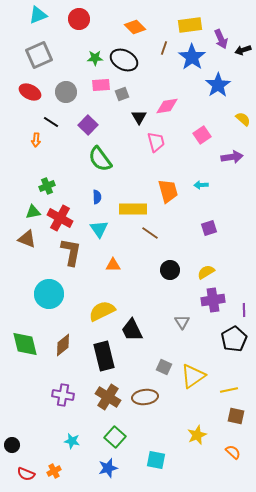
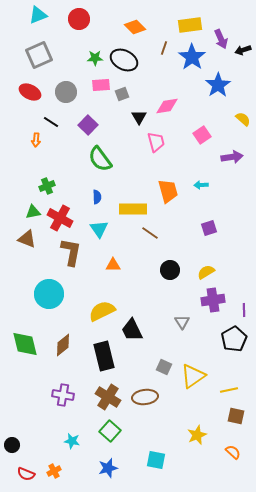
green square at (115, 437): moved 5 px left, 6 px up
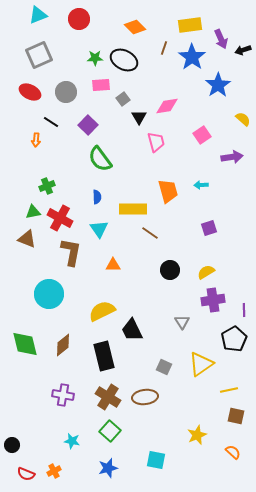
gray square at (122, 94): moved 1 px right, 5 px down; rotated 16 degrees counterclockwise
yellow triangle at (193, 376): moved 8 px right, 12 px up
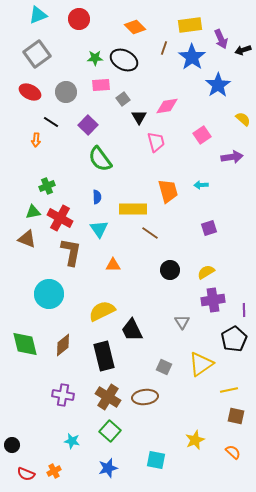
gray square at (39, 55): moved 2 px left, 1 px up; rotated 12 degrees counterclockwise
yellow star at (197, 435): moved 2 px left, 5 px down
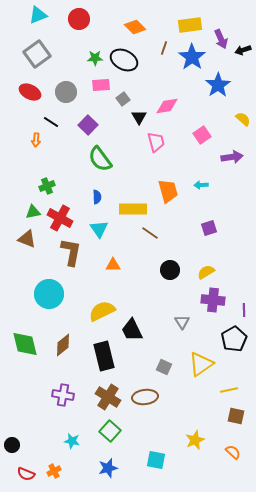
purple cross at (213, 300): rotated 15 degrees clockwise
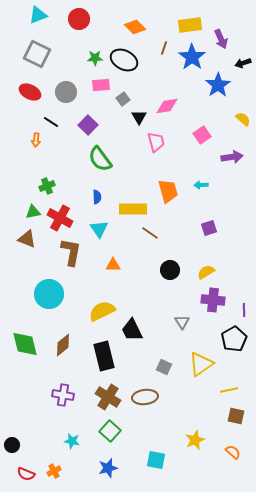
black arrow at (243, 50): moved 13 px down
gray square at (37, 54): rotated 28 degrees counterclockwise
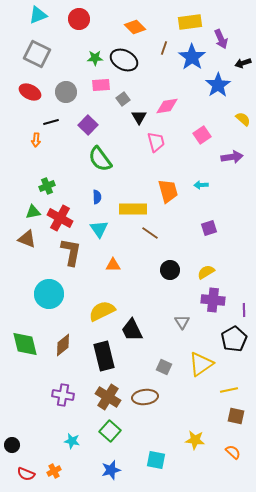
yellow rectangle at (190, 25): moved 3 px up
black line at (51, 122): rotated 49 degrees counterclockwise
yellow star at (195, 440): rotated 30 degrees clockwise
blue star at (108, 468): moved 3 px right, 2 px down
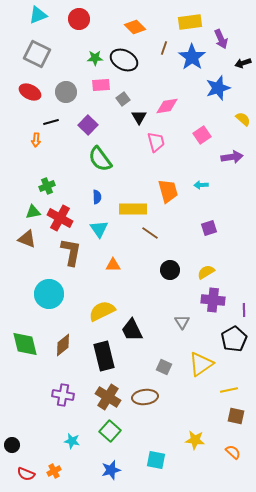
blue star at (218, 85): moved 3 px down; rotated 15 degrees clockwise
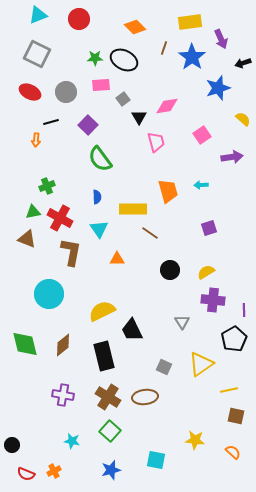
orange triangle at (113, 265): moved 4 px right, 6 px up
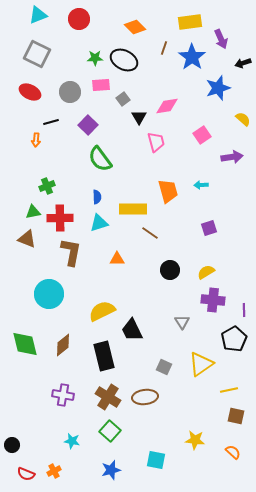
gray circle at (66, 92): moved 4 px right
red cross at (60, 218): rotated 30 degrees counterclockwise
cyan triangle at (99, 229): moved 6 px up; rotated 48 degrees clockwise
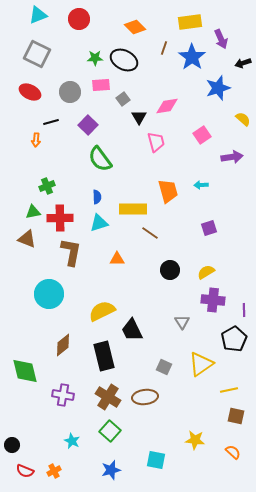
green diamond at (25, 344): moved 27 px down
cyan star at (72, 441): rotated 14 degrees clockwise
red semicircle at (26, 474): moved 1 px left, 3 px up
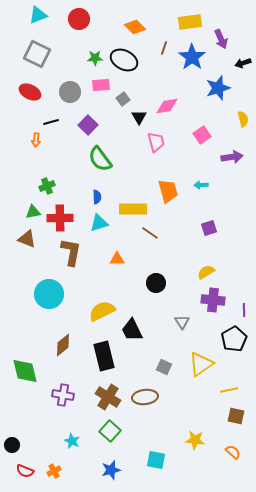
yellow semicircle at (243, 119): rotated 35 degrees clockwise
black circle at (170, 270): moved 14 px left, 13 px down
